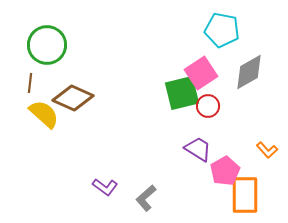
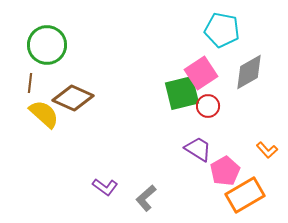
orange rectangle: rotated 60 degrees clockwise
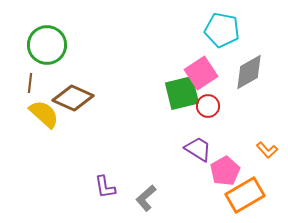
purple L-shape: rotated 45 degrees clockwise
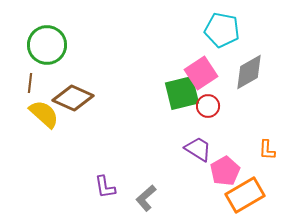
orange L-shape: rotated 45 degrees clockwise
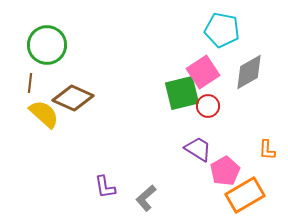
pink square: moved 2 px right, 1 px up
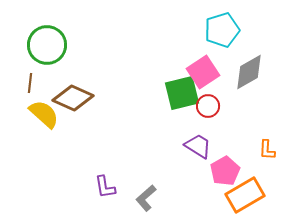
cyan pentagon: rotated 28 degrees counterclockwise
purple trapezoid: moved 3 px up
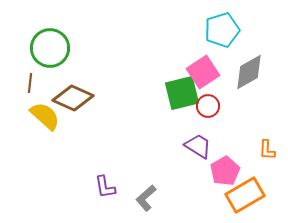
green circle: moved 3 px right, 3 px down
yellow semicircle: moved 1 px right, 2 px down
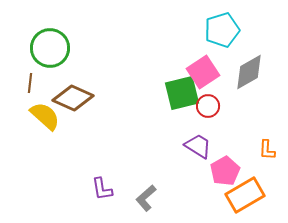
purple L-shape: moved 3 px left, 2 px down
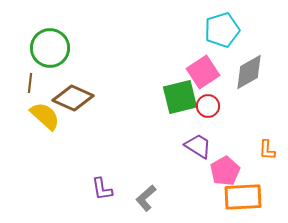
green square: moved 2 px left, 4 px down
orange rectangle: moved 2 px left, 2 px down; rotated 27 degrees clockwise
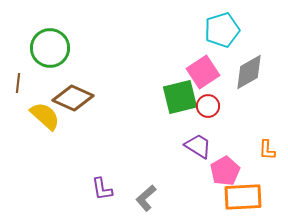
brown line: moved 12 px left
